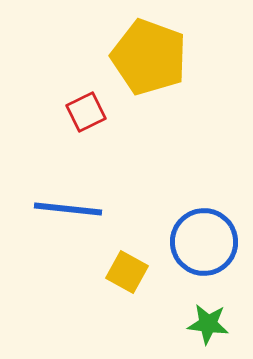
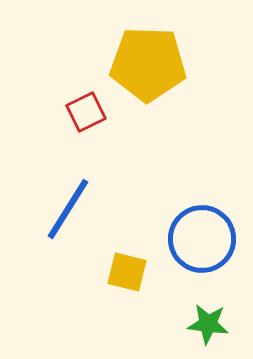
yellow pentagon: moved 1 px left, 7 px down; rotated 18 degrees counterclockwise
blue line: rotated 64 degrees counterclockwise
blue circle: moved 2 px left, 3 px up
yellow square: rotated 15 degrees counterclockwise
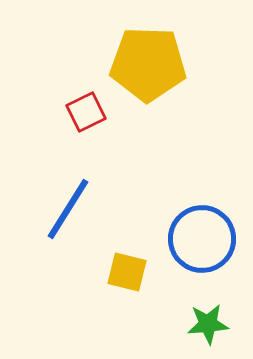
green star: rotated 12 degrees counterclockwise
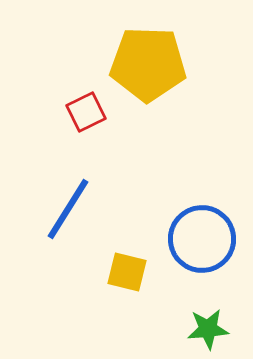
green star: moved 5 px down
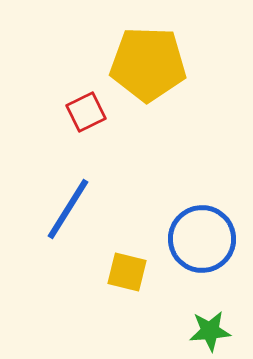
green star: moved 2 px right, 2 px down
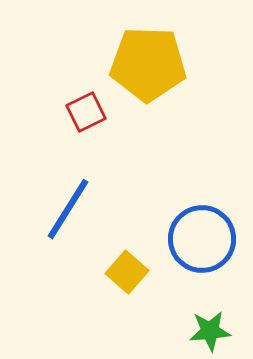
yellow square: rotated 27 degrees clockwise
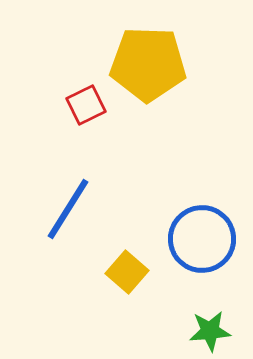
red square: moved 7 px up
